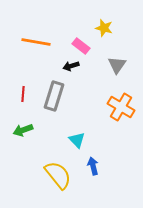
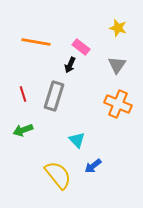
yellow star: moved 14 px right
pink rectangle: moved 1 px down
black arrow: moved 1 px left, 1 px up; rotated 49 degrees counterclockwise
red line: rotated 21 degrees counterclockwise
orange cross: moved 3 px left, 3 px up; rotated 8 degrees counterclockwise
blue arrow: rotated 114 degrees counterclockwise
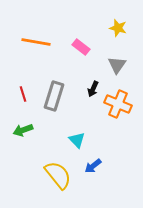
black arrow: moved 23 px right, 24 px down
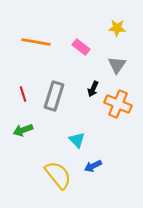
yellow star: moved 1 px left; rotated 12 degrees counterclockwise
blue arrow: rotated 12 degrees clockwise
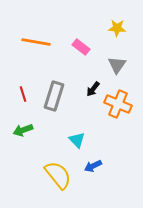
black arrow: rotated 14 degrees clockwise
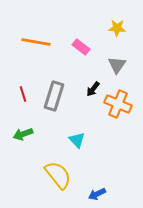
green arrow: moved 4 px down
blue arrow: moved 4 px right, 28 px down
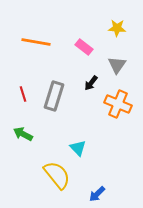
pink rectangle: moved 3 px right
black arrow: moved 2 px left, 6 px up
green arrow: rotated 48 degrees clockwise
cyan triangle: moved 1 px right, 8 px down
yellow semicircle: moved 1 px left
blue arrow: rotated 18 degrees counterclockwise
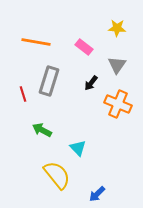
gray rectangle: moved 5 px left, 15 px up
green arrow: moved 19 px right, 4 px up
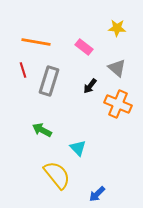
gray triangle: moved 3 px down; rotated 24 degrees counterclockwise
black arrow: moved 1 px left, 3 px down
red line: moved 24 px up
